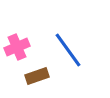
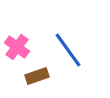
pink cross: rotated 30 degrees counterclockwise
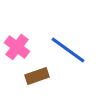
blue line: rotated 18 degrees counterclockwise
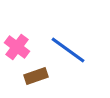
brown rectangle: moved 1 px left
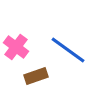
pink cross: moved 1 px left
